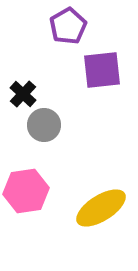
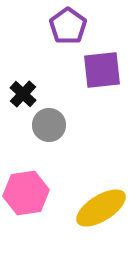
purple pentagon: rotated 6 degrees counterclockwise
gray circle: moved 5 px right
pink hexagon: moved 2 px down
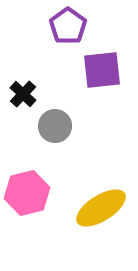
gray circle: moved 6 px right, 1 px down
pink hexagon: moved 1 px right; rotated 6 degrees counterclockwise
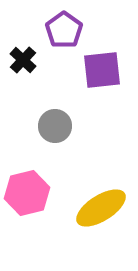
purple pentagon: moved 4 px left, 4 px down
black cross: moved 34 px up
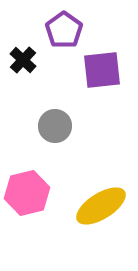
yellow ellipse: moved 2 px up
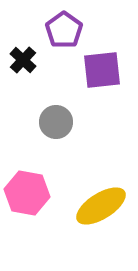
gray circle: moved 1 px right, 4 px up
pink hexagon: rotated 24 degrees clockwise
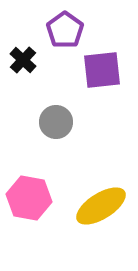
purple pentagon: moved 1 px right
pink hexagon: moved 2 px right, 5 px down
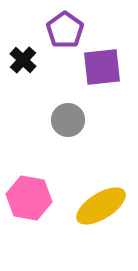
purple square: moved 3 px up
gray circle: moved 12 px right, 2 px up
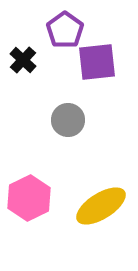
purple square: moved 5 px left, 5 px up
pink hexagon: rotated 24 degrees clockwise
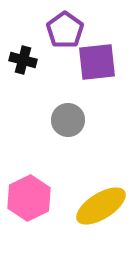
black cross: rotated 28 degrees counterclockwise
